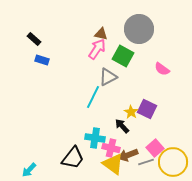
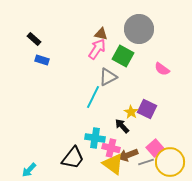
yellow circle: moved 3 px left
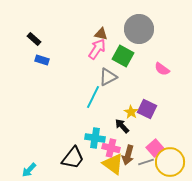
brown arrow: rotated 54 degrees counterclockwise
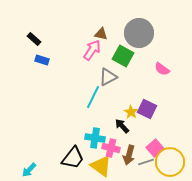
gray circle: moved 4 px down
pink arrow: moved 5 px left, 1 px down
brown arrow: moved 1 px right
yellow triangle: moved 12 px left, 2 px down
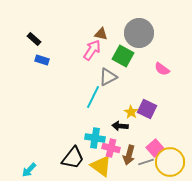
black arrow: moved 2 px left; rotated 42 degrees counterclockwise
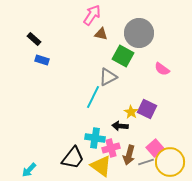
pink arrow: moved 35 px up
pink cross: rotated 30 degrees counterclockwise
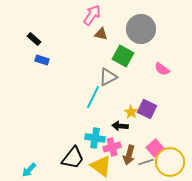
gray circle: moved 2 px right, 4 px up
pink cross: moved 1 px right, 1 px up
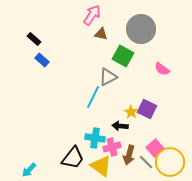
blue rectangle: rotated 24 degrees clockwise
gray line: rotated 63 degrees clockwise
